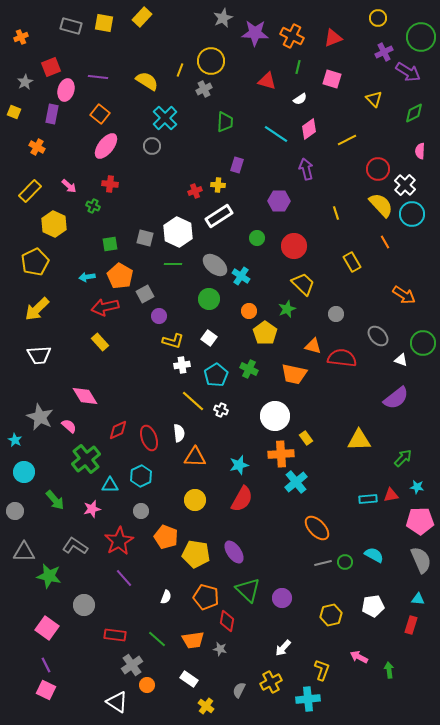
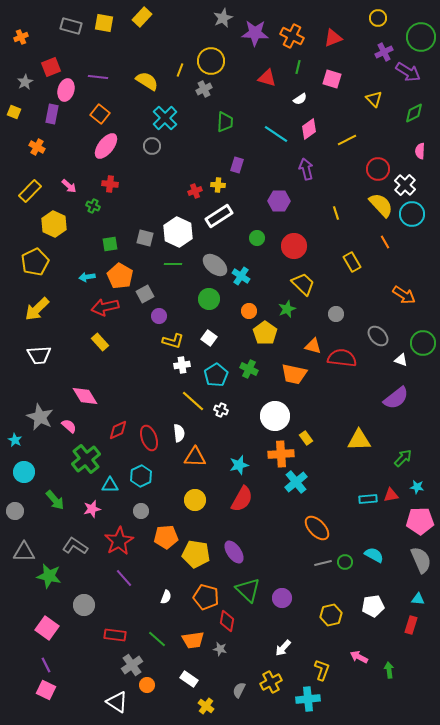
red triangle at (267, 81): moved 3 px up
orange pentagon at (166, 537): rotated 25 degrees counterclockwise
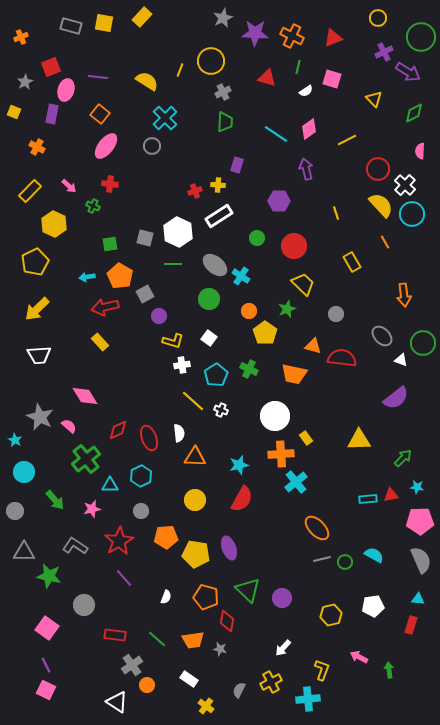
gray cross at (204, 89): moved 19 px right, 3 px down
white semicircle at (300, 99): moved 6 px right, 8 px up
orange arrow at (404, 295): rotated 50 degrees clockwise
gray ellipse at (378, 336): moved 4 px right
purple ellipse at (234, 552): moved 5 px left, 4 px up; rotated 15 degrees clockwise
gray line at (323, 563): moved 1 px left, 4 px up
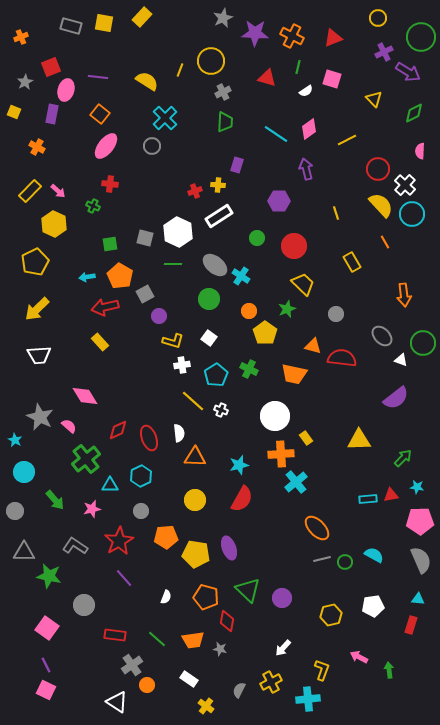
pink arrow at (69, 186): moved 11 px left, 5 px down
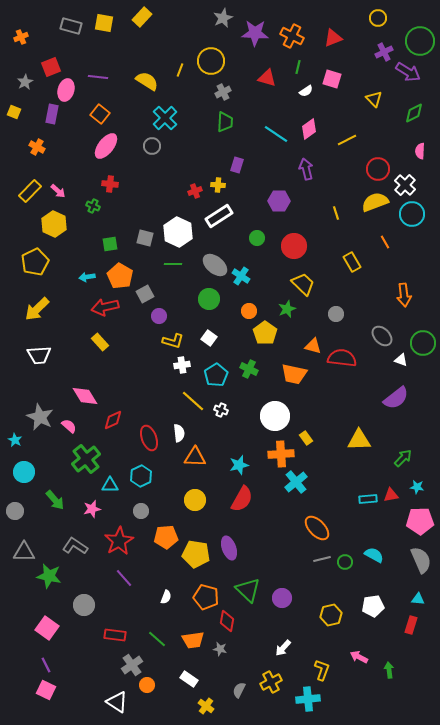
green circle at (421, 37): moved 1 px left, 4 px down
yellow semicircle at (381, 205): moved 6 px left, 3 px up; rotated 68 degrees counterclockwise
red diamond at (118, 430): moved 5 px left, 10 px up
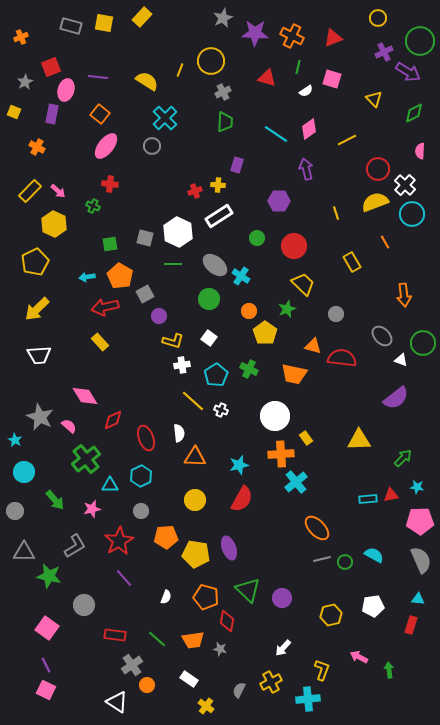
red ellipse at (149, 438): moved 3 px left
gray L-shape at (75, 546): rotated 115 degrees clockwise
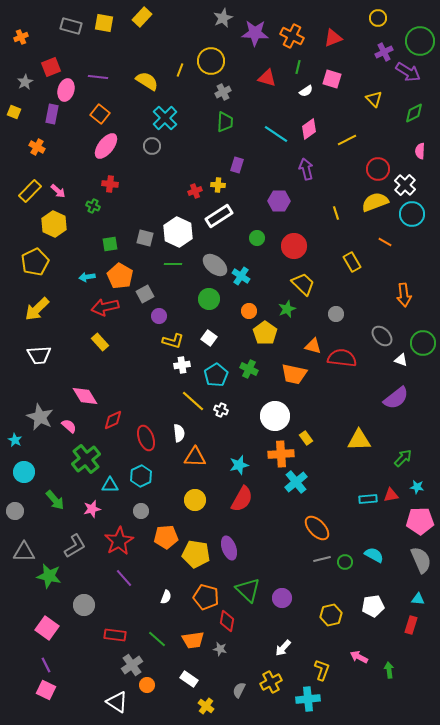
orange line at (385, 242): rotated 32 degrees counterclockwise
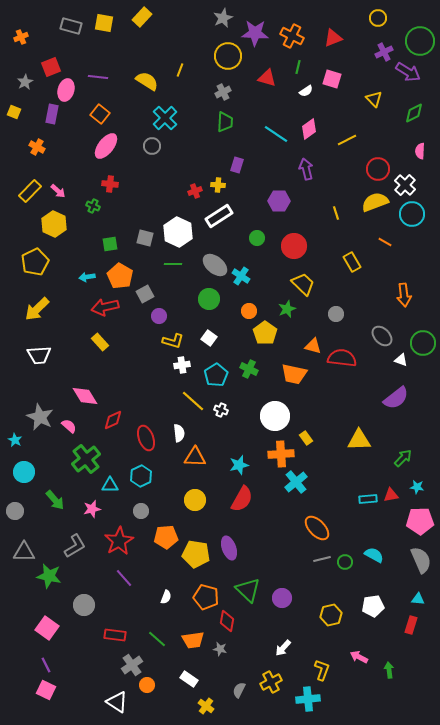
yellow circle at (211, 61): moved 17 px right, 5 px up
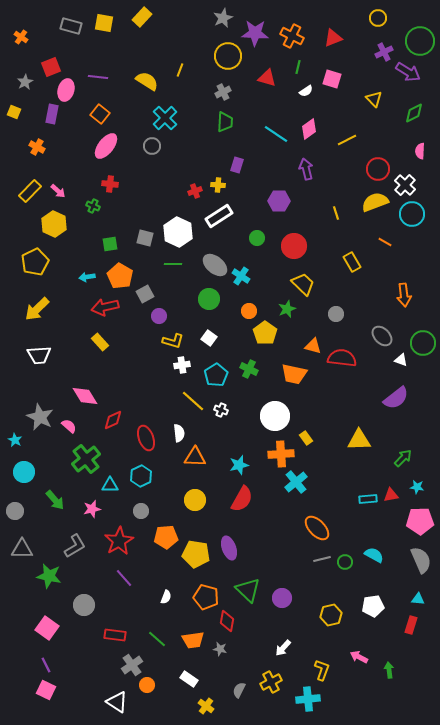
orange cross at (21, 37): rotated 32 degrees counterclockwise
gray triangle at (24, 552): moved 2 px left, 3 px up
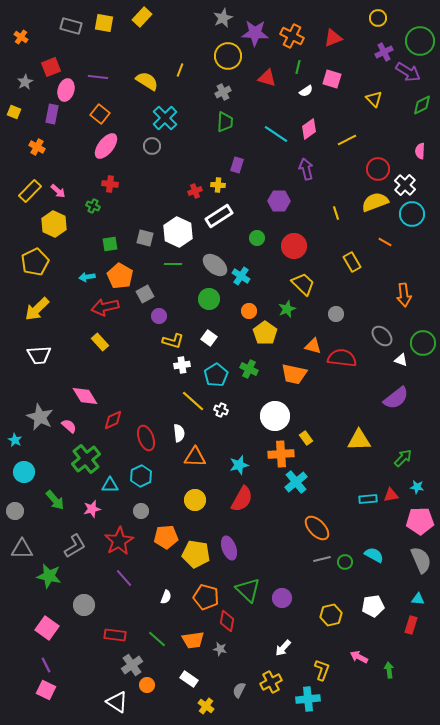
green diamond at (414, 113): moved 8 px right, 8 px up
